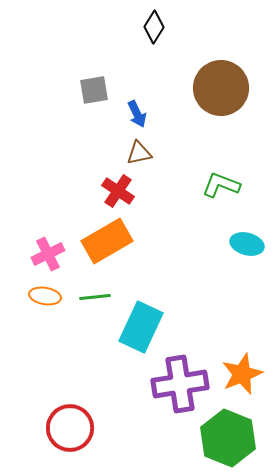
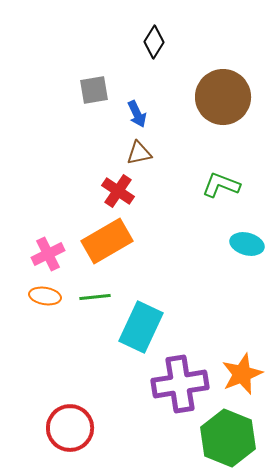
black diamond: moved 15 px down
brown circle: moved 2 px right, 9 px down
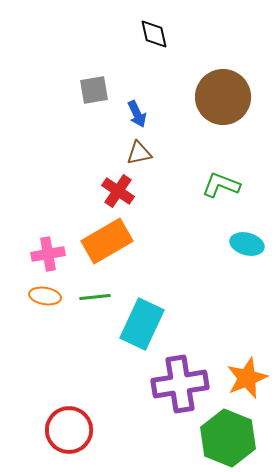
black diamond: moved 8 px up; rotated 44 degrees counterclockwise
pink cross: rotated 16 degrees clockwise
cyan rectangle: moved 1 px right, 3 px up
orange star: moved 5 px right, 4 px down
red circle: moved 1 px left, 2 px down
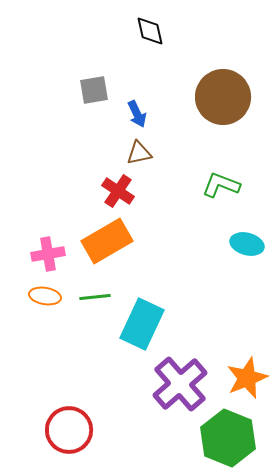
black diamond: moved 4 px left, 3 px up
purple cross: rotated 32 degrees counterclockwise
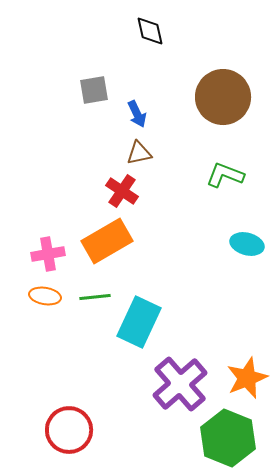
green L-shape: moved 4 px right, 10 px up
red cross: moved 4 px right
cyan rectangle: moved 3 px left, 2 px up
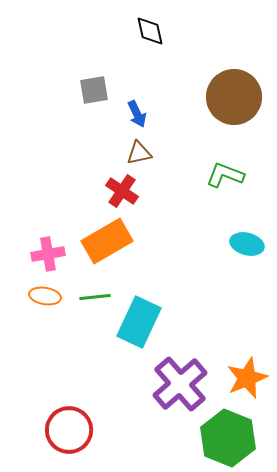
brown circle: moved 11 px right
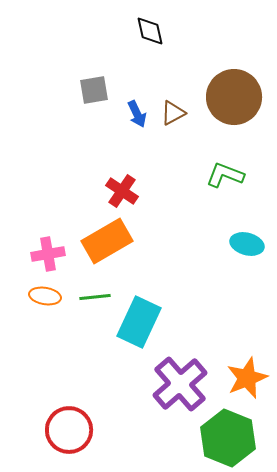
brown triangle: moved 34 px right, 40 px up; rotated 16 degrees counterclockwise
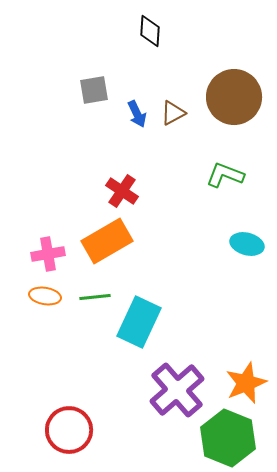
black diamond: rotated 16 degrees clockwise
orange star: moved 1 px left, 5 px down
purple cross: moved 3 px left, 6 px down
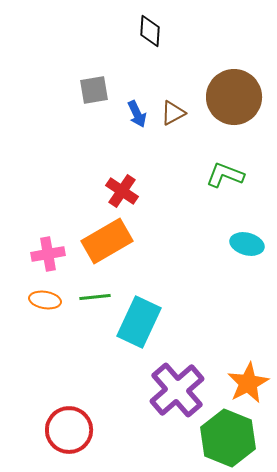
orange ellipse: moved 4 px down
orange star: moved 2 px right; rotated 6 degrees counterclockwise
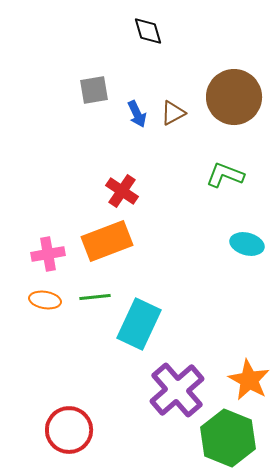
black diamond: moved 2 px left; rotated 20 degrees counterclockwise
orange rectangle: rotated 9 degrees clockwise
cyan rectangle: moved 2 px down
orange star: moved 1 px right, 3 px up; rotated 15 degrees counterclockwise
